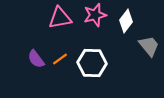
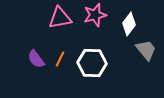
white diamond: moved 3 px right, 3 px down
gray trapezoid: moved 3 px left, 4 px down
orange line: rotated 28 degrees counterclockwise
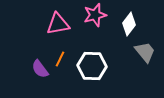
pink triangle: moved 2 px left, 6 px down
gray trapezoid: moved 1 px left, 2 px down
purple semicircle: moved 4 px right, 10 px down
white hexagon: moved 3 px down
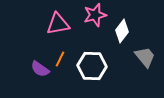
white diamond: moved 7 px left, 7 px down
gray trapezoid: moved 5 px down
purple semicircle: rotated 18 degrees counterclockwise
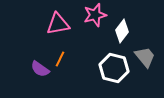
white hexagon: moved 22 px right, 2 px down; rotated 12 degrees clockwise
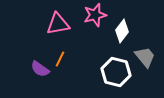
white hexagon: moved 2 px right, 4 px down
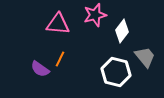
pink triangle: rotated 15 degrees clockwise
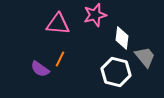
white diamond: moved 7 px down; rotated 30 degrees counterclockwise
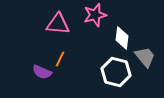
purple semicircle: moved 2 px right, 3 px down; rotated 12 degrees counterclockwise
